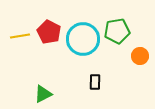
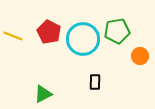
yellow line: moved 7 px left; rotated 30 degrees clockwise
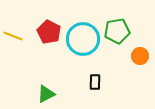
green triangle: moved 3 px right
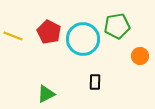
green pentagon: moved 5 px up
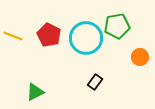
red pentagon: moved 3 px down
cyan circle: moved 3 px right, 1 px up
orange circle: moved 1 px down
black rectangle: rotated 35 degrees clockwise
green triangle: moved 11 px left, 2 px up
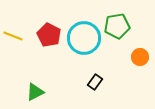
cyan circle: moved 2 px left
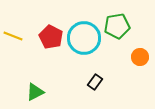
red pentagon: moved 2 px right, 2 px down
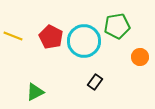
cyan circle: moved 3 px down
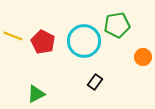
green pentagon: moved 1 px up
red pentagon: moved 8 px left, 5 px down
orange circle: moved 3 px right
green triangle: moved 1 px right, 2 px down
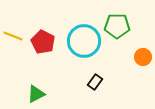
green pentagon: moved 1 px down; rotated 10 degrees clockwise
